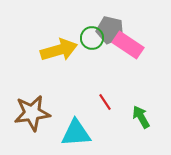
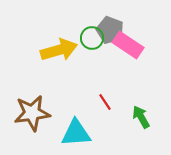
gray pentagon: rotated 8 degrees clockwise
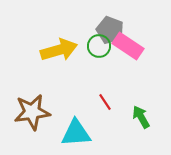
green circle: moved 7 px right, 8 px down
pink rectangle: moved 1 px down
brown star: moved 1 px up
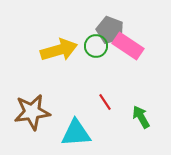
green circle: moved 3 px left
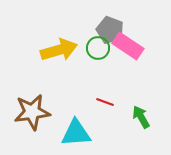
green circle: moved 2 px right, 2 px down
red line: rotated 36 degrees counterclockwise
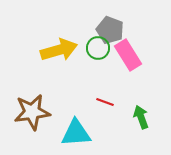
pink rectangle: moved 9 px down; rotated 24 degrees clockwise
green arrow: rotated 10 degrees clockwise
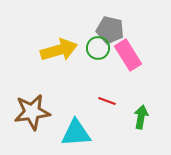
gray pentagon: rotated 8 degrees counterclockwise
red line: moved 2 px right, 1 px up
green arrow: rotated 30 degrees clockwise
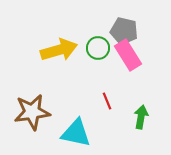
gray pentagon: moved 14 px right, 1 px down
red line: rotated 48 degrees clockwise
cyan triangle: rotated 16 degrees clockwise
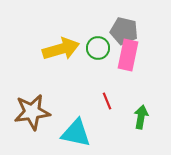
yellow arrow: moved 2 px right, 1 px up
pink rectangle: rotated 44 degrees clockwise
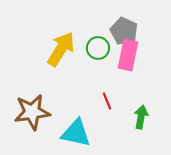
gray pentagon: rotated 12 degrees clockwise
yellow arrow: rotated 42 degrees counterclockwise
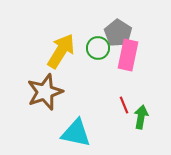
gray pentagon: moved 6 px left, 2 px down; rotated 8 degrees clockwise
yellow arrow: moved 2 px down
red line: moved 17 px right, 4 px down
brown star: moved 13 px right, 20 px up; rotated 12 degrees counterclockwise
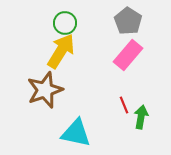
gray pentagon: moved 10 px right, 12 px up
green circle: moved 33 px left, 25 px up
pink rectangle: rotated 28 degrees clockwise
brown star: moved 2 px up
